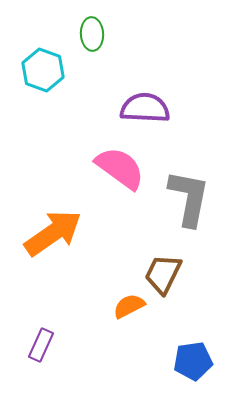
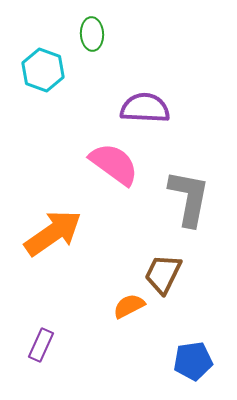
pink semicircle: moved 6 px left, 4 px up
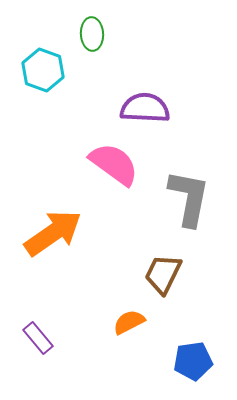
orange semicircle: moved 16 px down
purple rectangle: moved 3 px left, 7 px up; rotated 64 degrees counterclockwise
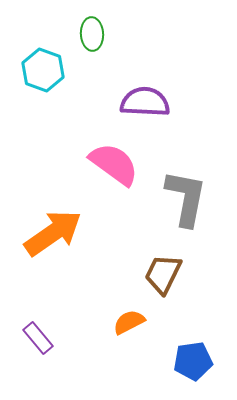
purple semicircle: moved 6 px up
gray L-shape: moved 3 px left
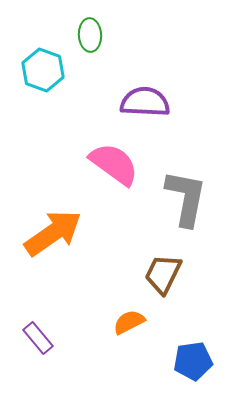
green ellipse: moved 2 px left, 1 px down
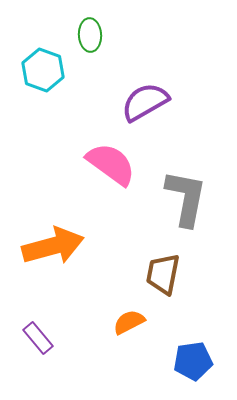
purple semicircle: rotated 33 degrees counterclockwise
pink semicircle: moved 3 px left
orange arrow: moved 13 px down; rotated 20 degrees clockwise
brown trapezoid: rotated 15 degrees counterclockwise
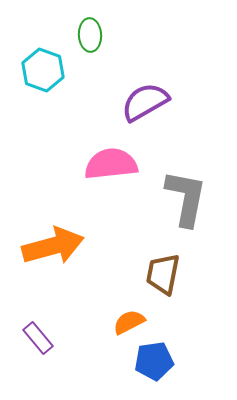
pink semicircle: rotated 42 degrees counterclockwise
blue pentagon: moved 39 px left
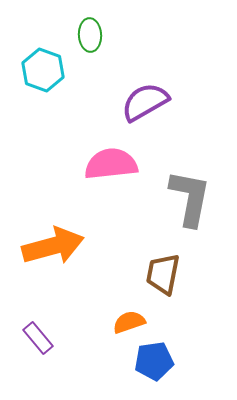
gray L-shape: moved 4 px right
orange semicircle: rotated 8 degrees clockwise
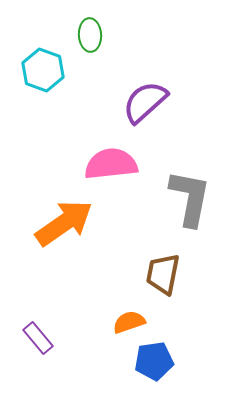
purple semicircle: rotated 12 degrees counterclockwise
orange arrow: moved 11 px right, 23 px up; rotated 20 degrees counterclockwise
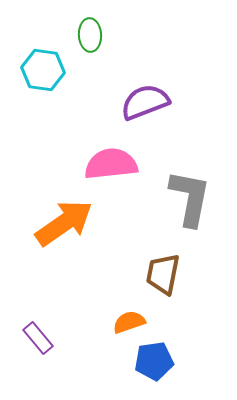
cyan hexagon: rotated 12 degrees counterclockwise
purple semicircle: rotated 21 degrees clockwise
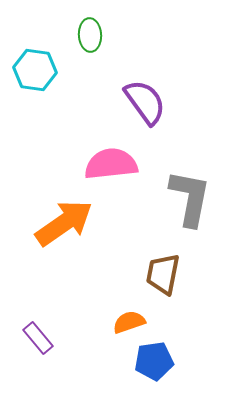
cyan hexagon: moved 8 px left
purple semicircle: rotated 75 degrees clockwise
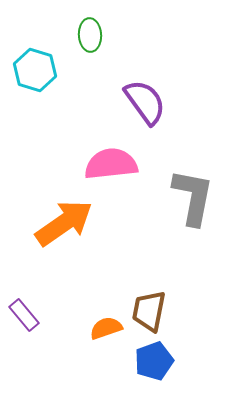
cyan hexagon: rotated 9 degrees clockwise
gray L-shape: moved 3 px right, 1 px up
brown trapezoid: moved 14 px left, 37 px down
orange semicircle: moved 23 px left, 6 px down
purple rectangle: moved 14 px left, 23 px up
blue pentagon: rotated 12 degrees counterclockwise
